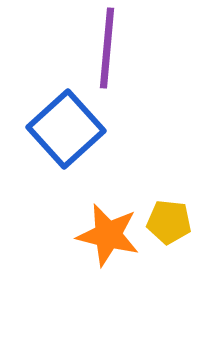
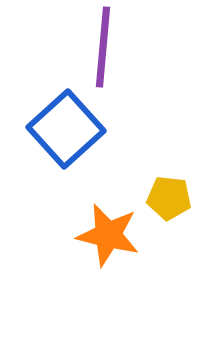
purple line: moved 4 px left, 1 px up
yellow pentagon: moved 24 px up
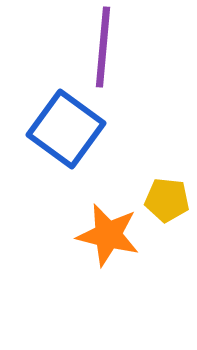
blue square: rotated 12 degrees counterclockwise
yellow pentagon: moved 2 px left, 2 px down
